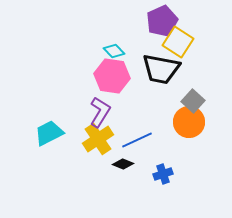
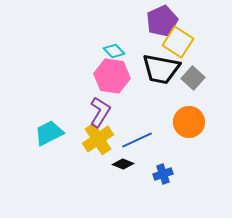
gray square: moved 23 px up
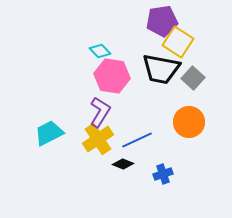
purple pentagon: rotated 16 degrees clockwise
cyan diamond: moved 14 px left
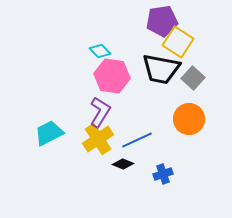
orange circle: moved 3 px up
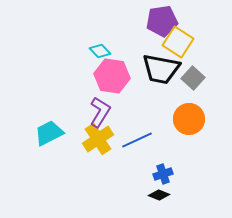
black diamond: moved 36 px right, 31 px down
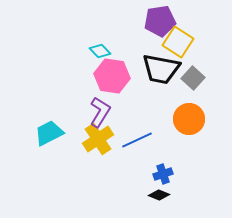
purple pentagon: moved 2 px left
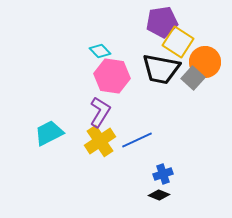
purple pentagon: moved 2 px right, 1 px down
orange circle: moved 16 px right, 57 px up
yellow cross: moved 2 px right, 2 px down
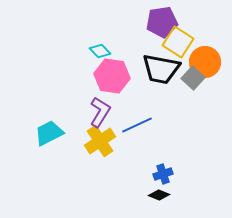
blue line: moved 15 px up
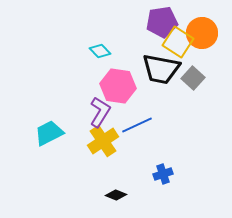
orange circle: moved 3 px left, 29 px up
pink hexagon: moved 6 px right, 10 px down
yellow cross: moved 3 px right
black diamond: moved 43 px left
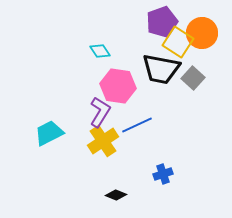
purple pentagon: rotated 12 degrees counterclockwise
cyan diamond: rotated 10 degrees clockwise
